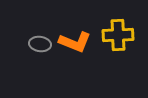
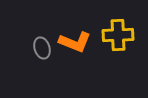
gray ellipse: moved 2 px right, 4 px down; rotated 65 degrees clockwise
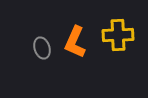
orange L-shape: rotated 92 degrees clockwise
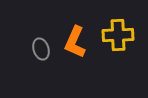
gray ellipse: moved 1 px left, 1 px down
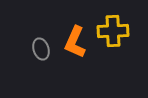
yellow cross: moved 5 px left, 4 px up
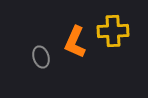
gray ellipse: moved 8 px down
